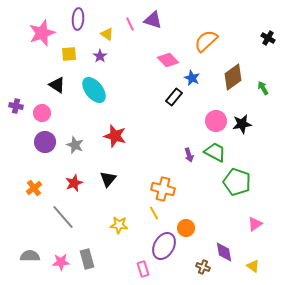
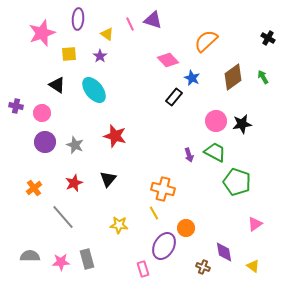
green arrow at (263, 88): moved 11 px up
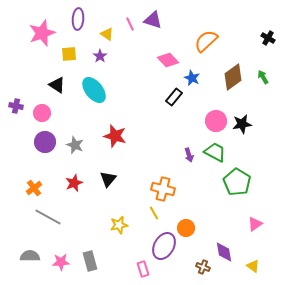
green pentagon at (237, 182): rotated 12 degrees clockwise
gray line at (63, 217): moved 15 px left; rotated 20 degrees counterclockwise
yellow star at (119, 225): rotated 18 degrees counterclockwise
gray rectangle at (87, 259): moved 3 px right, 2 px down
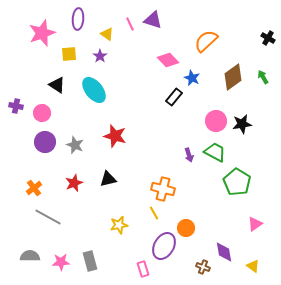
black triangle at (108, 179): rotated 36 degrees clockwise
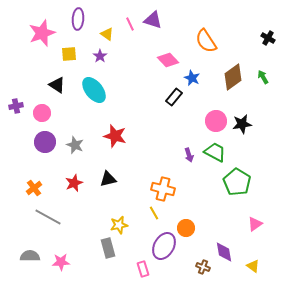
orange semicircle at (206, 41): rotated 80 degrees counterclockwise
purple cross at (16, 106): rotated 24 degrees counterclockwise
gray rectangle at (90, 261): moved 18 px right, 13 px up
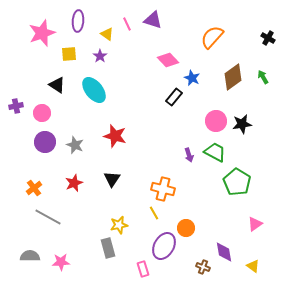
purple ellipse at (78, 19): moved 2 px down
pink line at (130, 24): moved 3 px left
orange semicircle at (206, 41): moved 6 px right, 4 px up; rotated 75 degrees clockwise
black triangle at (108, 179): moved 4 px right; rotated 42 degrees counterclockwise
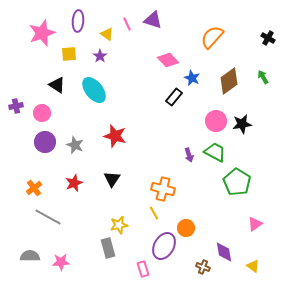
brown diamond at (233, 77): moved 4 px left, 4 px down
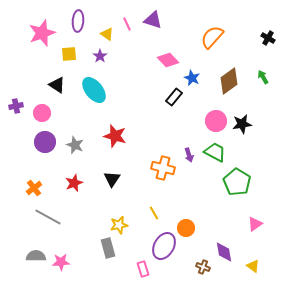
orange cross at (163, 189): moved 21 px up
gray semicircle at (30, 256): moved 6 px right
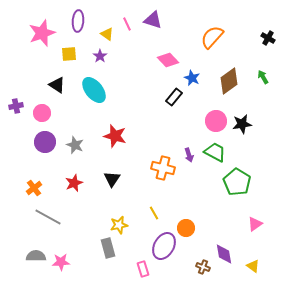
purple diamond at (224, 252): moved 2 px down
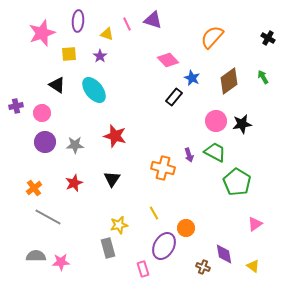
yellow triangle at (107, 34): rotated 16 degrees counterclockwise
gray star at (75, 145): rotated 24 degrees counterclockwise
